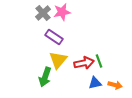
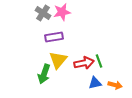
gray cross: rotated 14 degrees counterclockwise
purple rectangle: rotated 42 degrees counterclockwise
green arrow: moved 1 px left, 3 px up
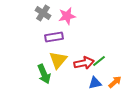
pink star: moved 5 px right, 4 px down
green line: rotated 72 degrees clockwise
green arrow: rotated 42 degrees counterclockwise
orange arrow: moved 3 px up; rotated 56 degrees counterclockwise
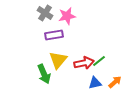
gray cross: moved 2 px right
purple rectangle: moved 2 px up
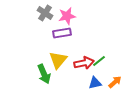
purple rectangle: moved 8 px right, 2 px up
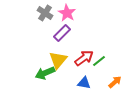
pink star: moved 3 px up; rotated 30 degrees counterclockwise
purple rectangle: rotated 36 degrees counterclockwise
red arrow: moved 5 px up; rotated 24 degrees counterclockwise
green arrow: moved 1 px right, 1 px up; rotated 90 degrees clockwise
blue triangle: moved 11 px left; rotated 24 degrees clockwise
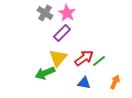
yellow triangle: moved 2 px up
orange arrow: rotated 24 degrees counterclockwise
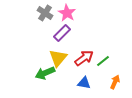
green line: moved 4 px right
